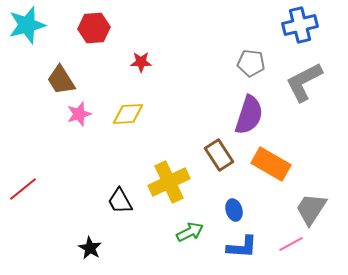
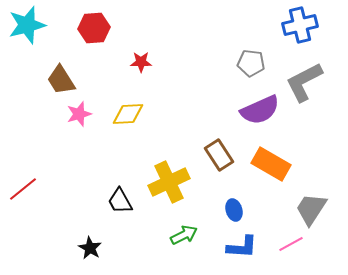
purple semicircle: moved 11 px right, 5 px up; rotated 48 degrees clockwise
green arrow: moved 6 px left, 3 px down
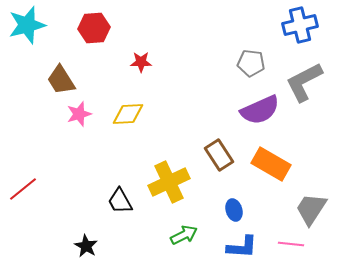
pink line: rotated 35 degrees clockwise
black star: moved 4 px left, 2 px up
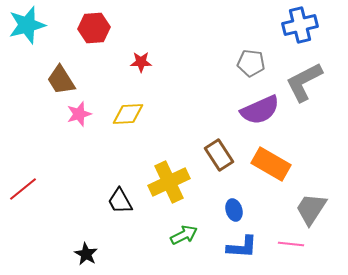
black star: moved 8 px down
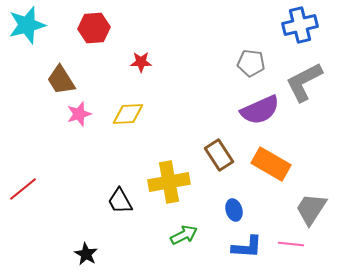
yellow cross: rotated 15 degrees clockwise
blue L-shape: moved 5 px right
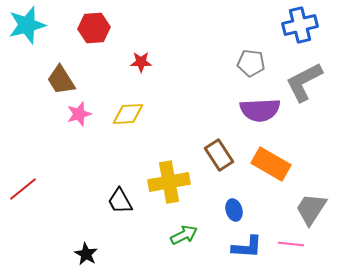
purple semicircle: rotated 21 degrees clockwise
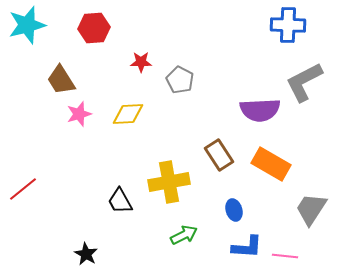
blue cross: moved 12 px left; rotated 16 degrees clockwise
gray pentagon: moved 71 px left, 17 px down; rotated 20 degrees clockwise
pink line: moved 6 px left, 12 px down
